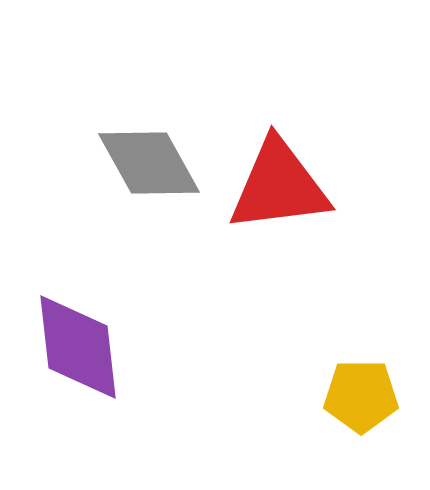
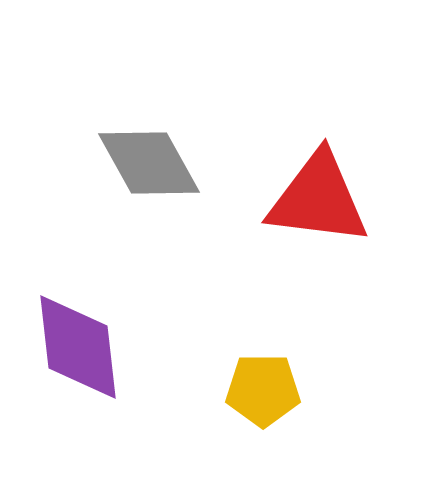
red triangle: moved 39 px right, 13 px down; rotated 14 degrees clockwise
yellow pentagon: moved 98 px left, 6 px up
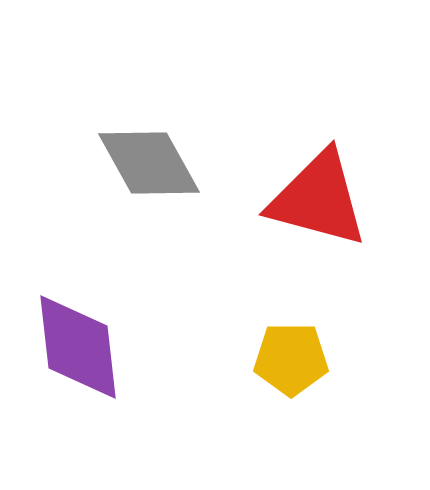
red triangle: rotated 8 degrees clockwise
yellow pentagon: moved 28 px right, 31 px up
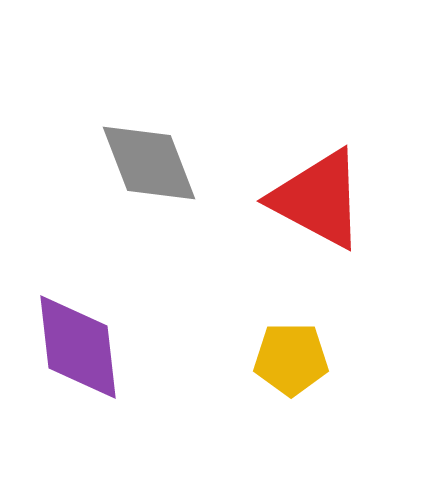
gray diamond: rotated 8 degrees clockwise
red triangle: rotated 13 degrees clockwise
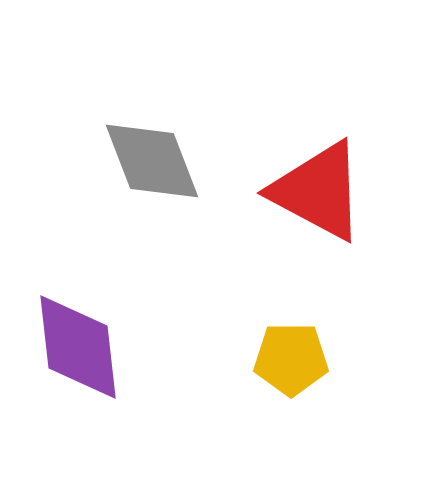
gray diamond: moved 3 px right, 2 px up
red triangle: moved 8 px up
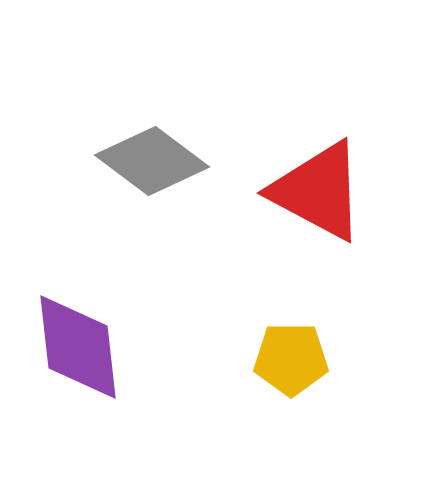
gray diamond: rotated 32 degrees counterclockwise
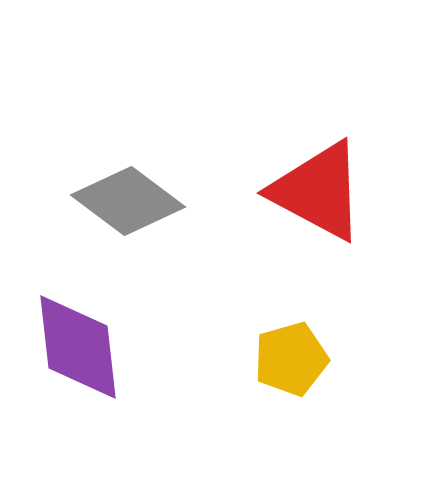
gray diamond: moved 24 px left, 40 px down
yellow pentagon: rotated 16 degrees counterclockwise
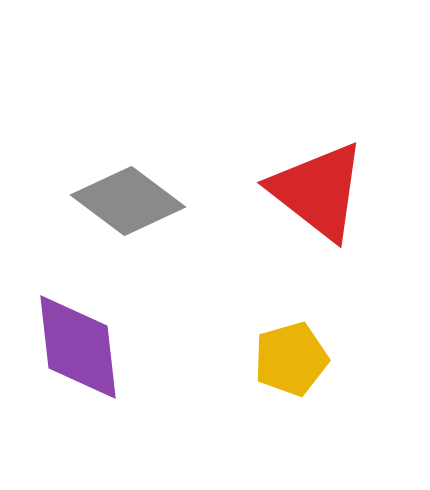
red triangle: rotated 10 degrees clockwise
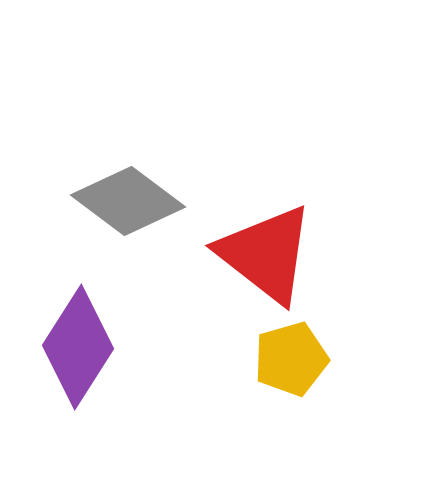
red triangle: moved 52 px left, 63 px down
purple diamond: rotated 39 degrees clockwise
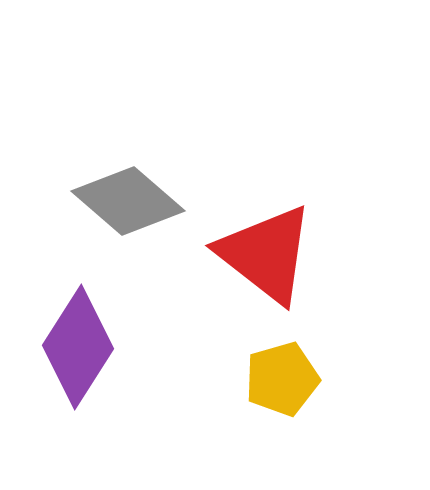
gray diamond: rotated 4 degrees clockwise
yellow pentagon: moved 9 px left, 20 px down
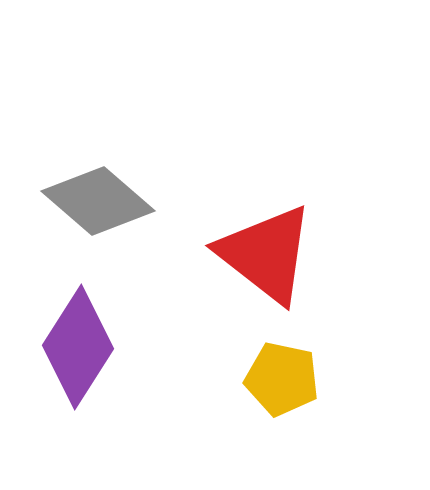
gray diamond: moved 30 px left
yellow pentagon: rotated 28 degrees clockwise
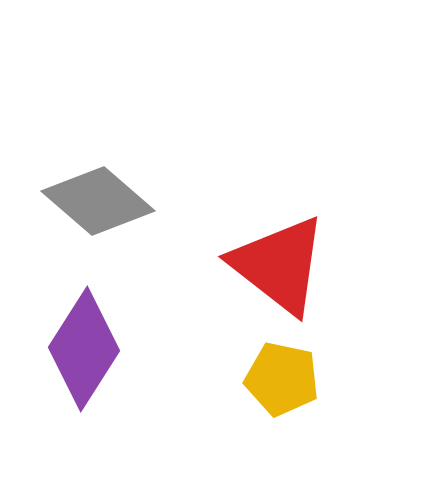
red triangle: moved 13 px right, 11 px down
purple diamond: moved 6 px right, 2 px down
